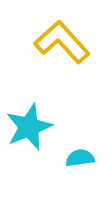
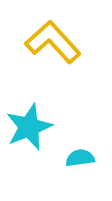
yellow L-shape: moved 9 px left
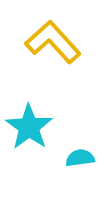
cyan star: rotated 15 degrees counterclockwise
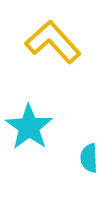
cyan semicircle: moved 9 px right; rotated 84 degrees counterclockwise
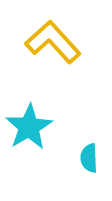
cyan star: rotated 6 degrees clockwise
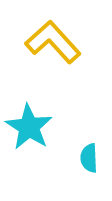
cyan star: rotated 9 degrees counterclockwise
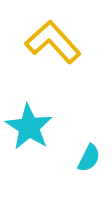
cyan semicircle: rotated 152 degrees counterclockwise
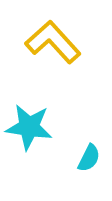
cyan star: rotated 24 degrees counterclockwise
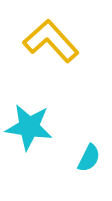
yellow L-shape: moved 2 px left, 1 px up
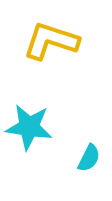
yellow L-shape: rotated 30 degrees counterclockwise
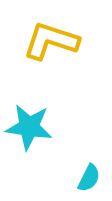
cyan semicircle: moved 20 px down
